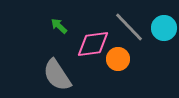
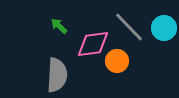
orange circle: moved 1 px left, 2 px down
gray semicircle: rotated 144 degrees counterclockwise
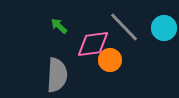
gray line: moved 5 px left
orange circle: moved 7 px left, 1 px up
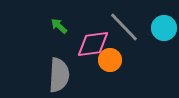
gray semicircle: moved 2 px right
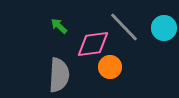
orange circle: moved 7 px down
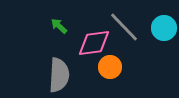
pink diamond: moved 1 px right, 1 px up
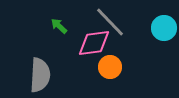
gray line: moved 14 px left, 5 px up
gray semicircle: moved 19 px left
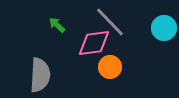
green arrow: moved 2 px left, 1 px up
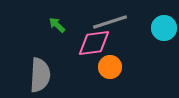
gray line: rotated 64 degrees counterclockwise
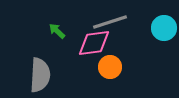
green arrow: moved 6 px down
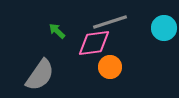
gray semicircle: rotated 32 degrees clockwise
